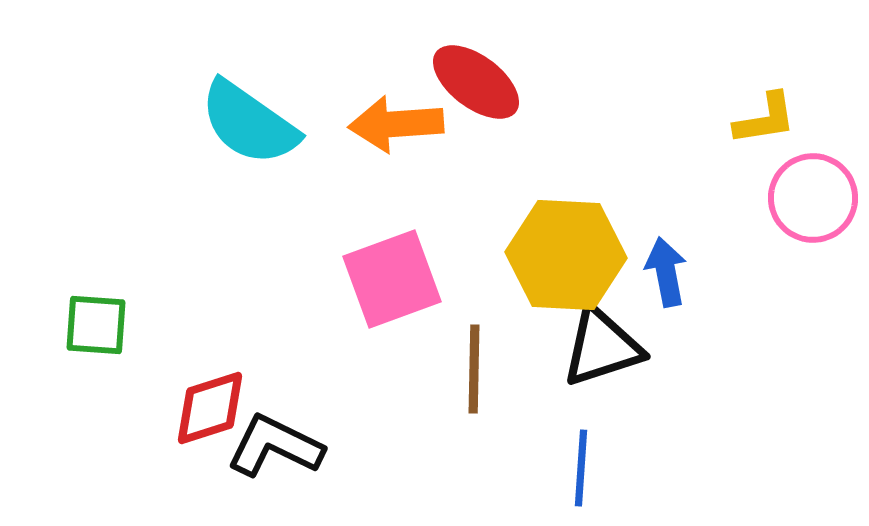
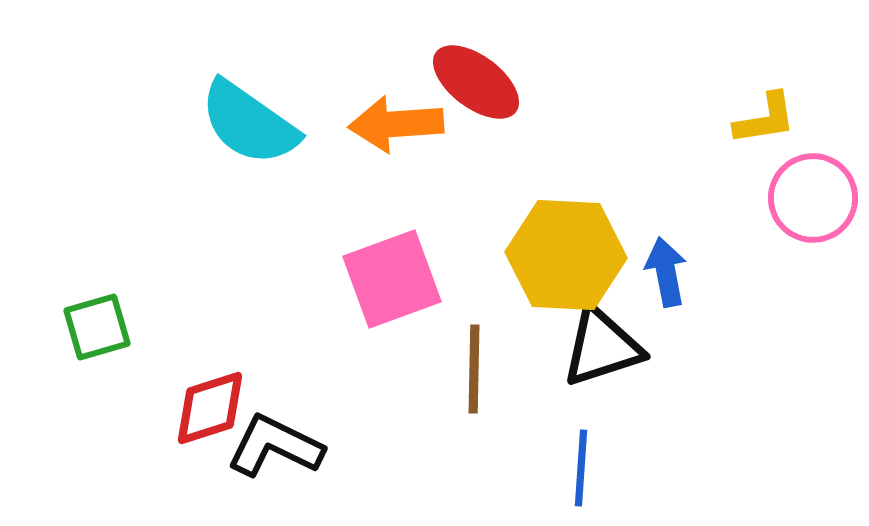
green square: moved 1 px right, 2 px down; rotated 20 degrees counterclockwise
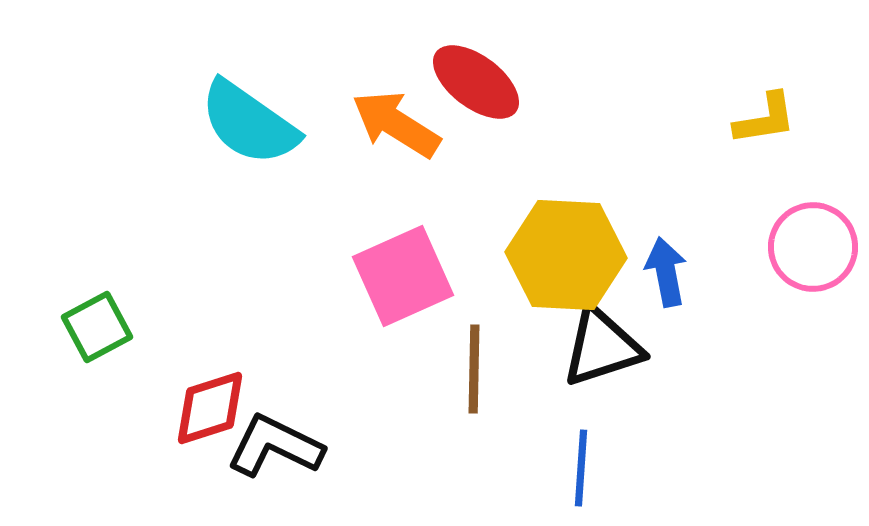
orange arrow: rotated 36 degrees clockwise
pink circle: moved 49 px down
pink square: moved 11 px right, 3 px up; rotated 4 degrees counterclockwise
green square: rotated 12 degrees counterclockwise
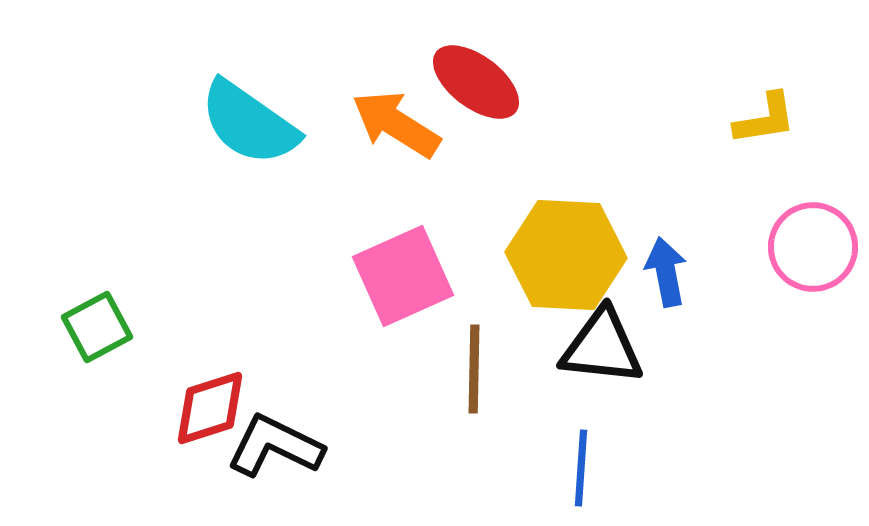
black triangle: rotated 24 degrees clockwise
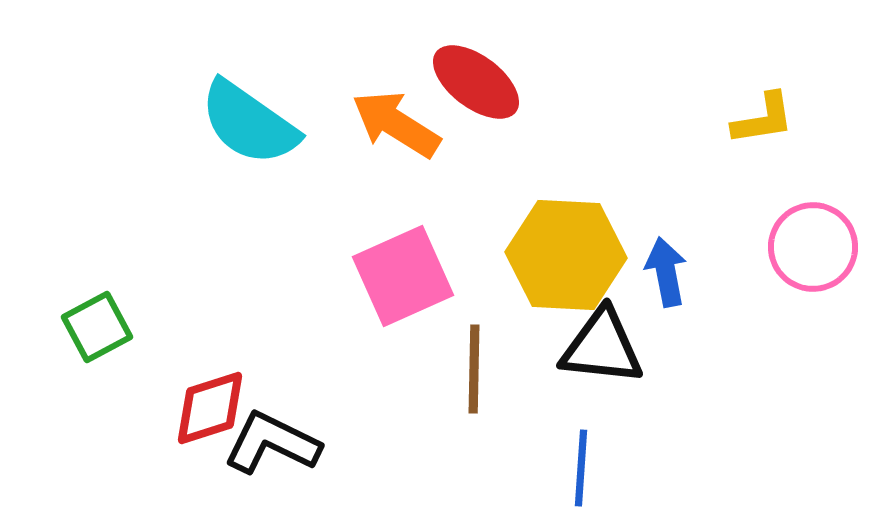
yellow L-shape: moved 2 px left
black L-shape: moved 3 px left, 3 px up
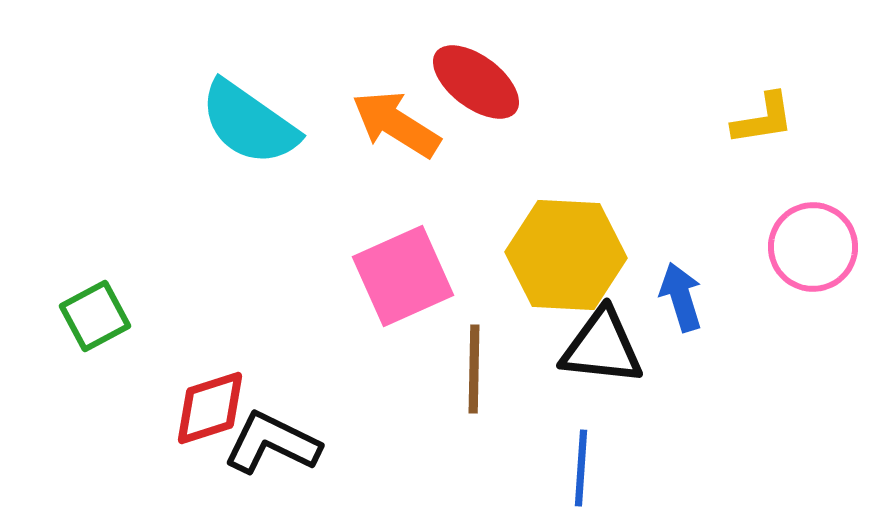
blue arrow: moved 15 px right, 25 px down; rotated 6 degrees counterclockwise
green square: moved 2 px left, 11 px up
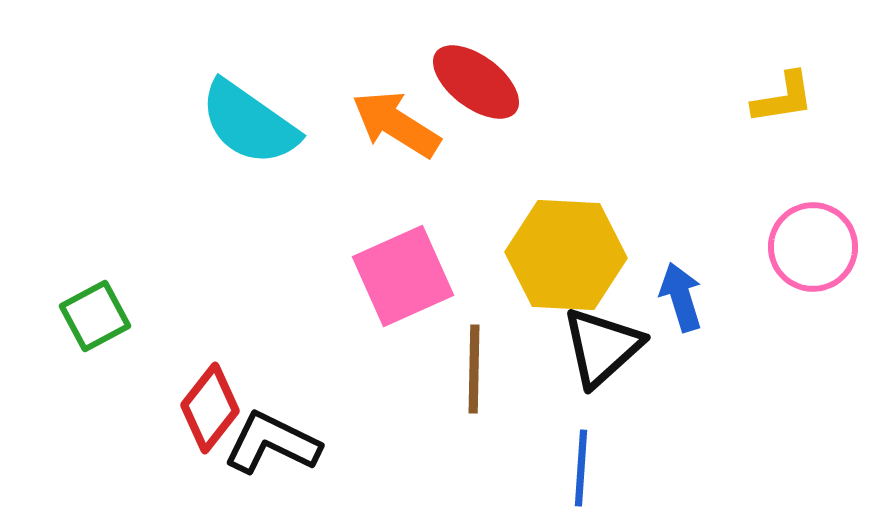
yellow L-shape: moved 20 px right, 21 px up
black triangle: rotated 48 degrees counterclockwise
red diamond: rotated 34 degrees counterclockwise
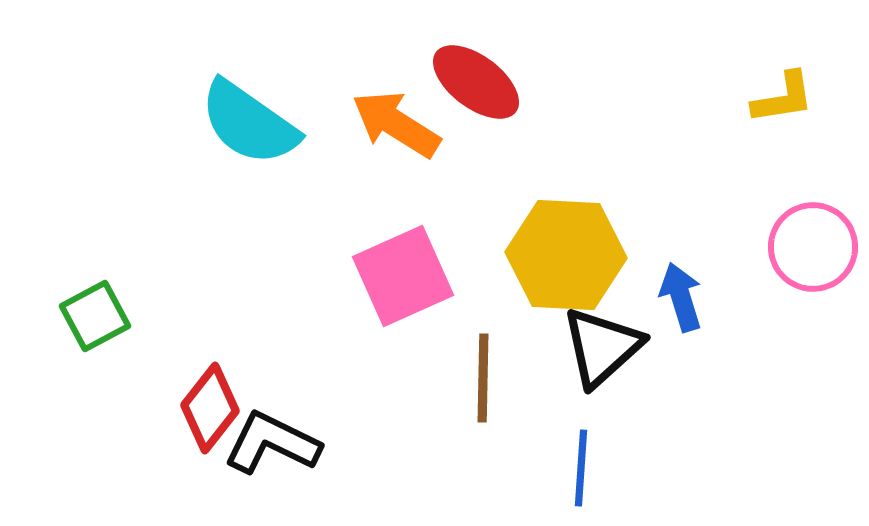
brown line: moved 9 px right, 9 px down
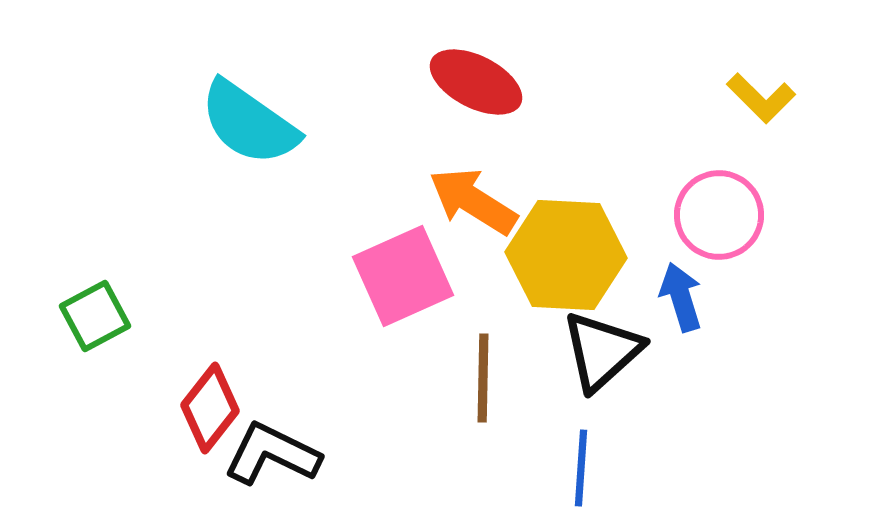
red ellipse: rotated 10 degrees counterclockwise
yellow L-shape: moved 22 px left; rotated 54 degrees clockwise
orange arrow: moved 77 px right, 77 px down
pink circle: moved 94 px left, 32 px up
black triangle: moved 4 px down
black L-shape: moved 11 px down
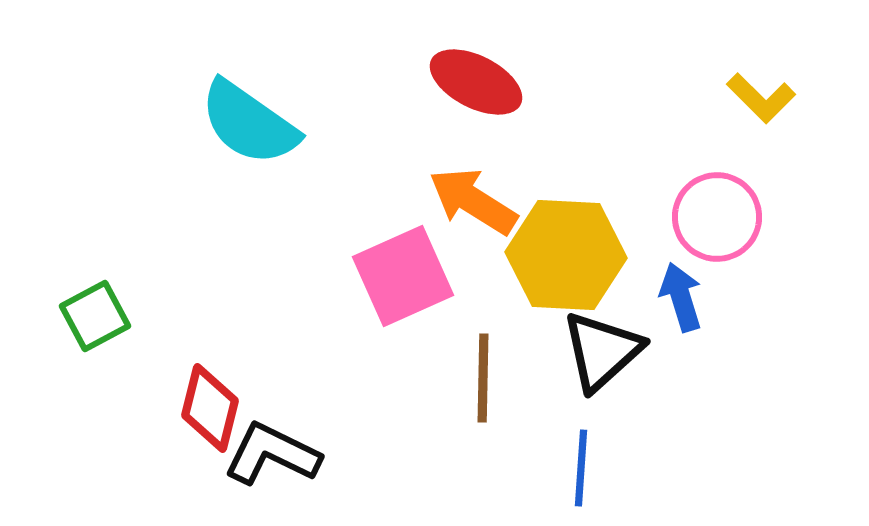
pink circle: moved 2 px left, 2 px down
red diamond: rotated 24 degrees counterclockwise
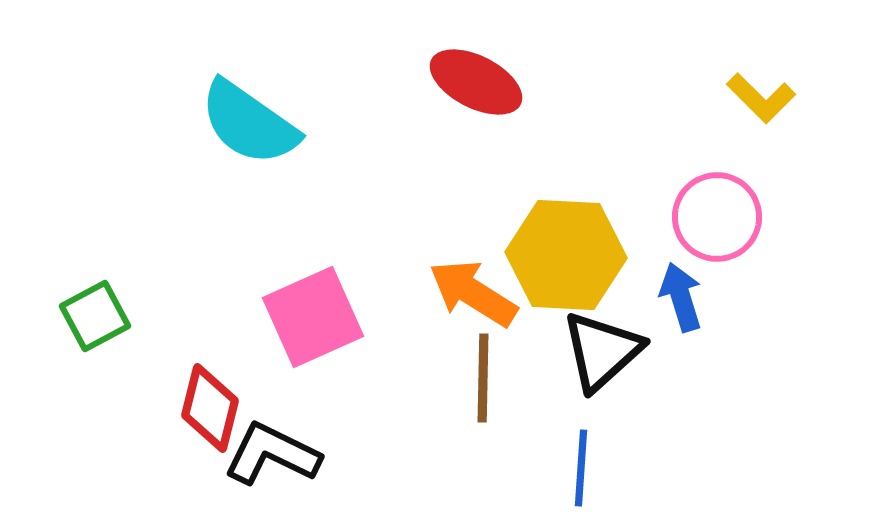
orange arrow: moved 92 px down
pink square: moved 90 px left, 41 px down
